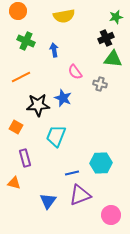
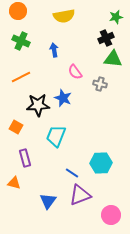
green cross: moved 5 px left
blue line: rotated 48 degrees clockwise
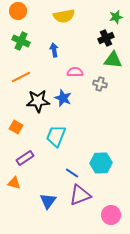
green triangle: moved 1 px down
pink semicircle: rotated 126 degrees clockwise
black star: moved 4 px up
purple rectangle: rotated 72 degrees clockwise
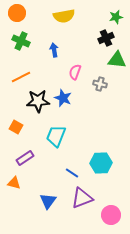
orange circle: moved 1 px left, 2 px down
green triangle: moved 4 px right
pink semicircle: rotated 70 degrees counterclockwise
purple triangle: moved 2 px right, 3 px down
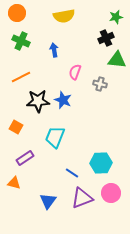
blue star: moved 2 px down
cyan trapezoid: moved 1 px left, 1 px down
pink circle: moved 22 px up
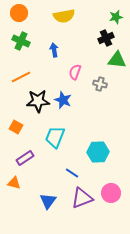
orange circle: moved 2 px right
cyan hexagon: moved 3 px left, 11 px up
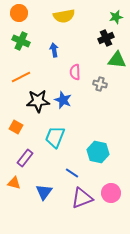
pink semicircle: rotated 21 degrees counterclockwise
cyan hexagon: rotated 15 degrees clockwise
purple rectangle: rotated 18 degrees counterclockwise
blue triangle: moved 4 px left, 9 px up
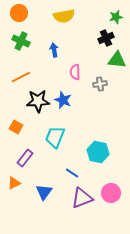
gray cross: rotated 24 degrees counterclockwise
orange triangle: rotated 40 degrees counterclockwise
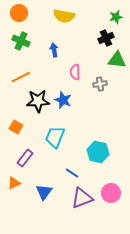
yellow semicircle: rotated 20 degrees clockwise
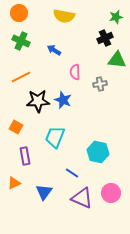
black cross: moved 1 px left
blue arrow: rotated 48 degrees counterclockwise
purple rectangle: moved 2 px up; rotated 48 degrees counterclockwise
purple triangle: rotated 45 degrees clockwise
